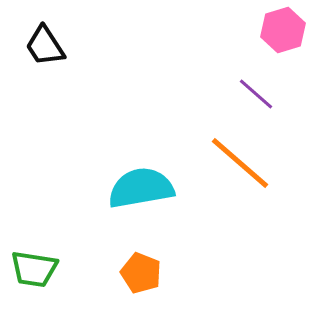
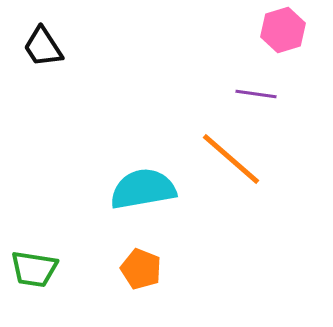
black trapezoid: moved 2 px left, 1 px down
purple line: rotated 33 degrees counterclockwise
orange line: moved 9 px left, 4 px up
cyan semicircle: moved 2 px right, 1 px down
orange pentagon: moved 4 px up
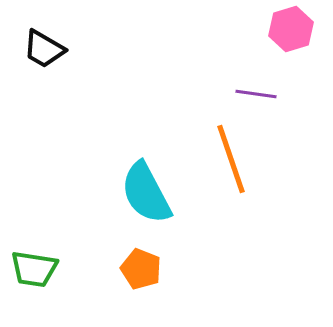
pink hexagon: moved 8 px right, 1 px up
black trapezoid: moved 1 px right, 2 px down; rotated 27 degrees counterclockwise
orange line: rotated 30 degrees clockwise
cyan semicircle: moved 3 px right, 4 px down; rotated 108 degrees counterclockwise
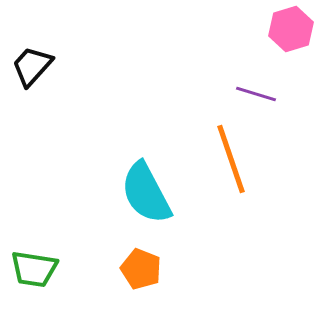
black trapezoid: moved 12 px left, 17 px down; rotated 102 degrees clockwise
purple line: rotated 9 degrees clockwise
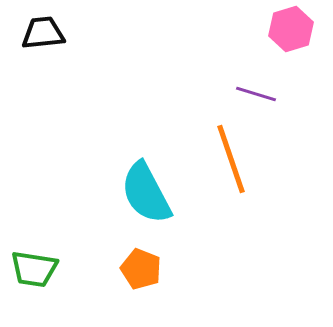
black trapezoid: moved 11 px right, 33 px up; rotated 42 degrees clockwise
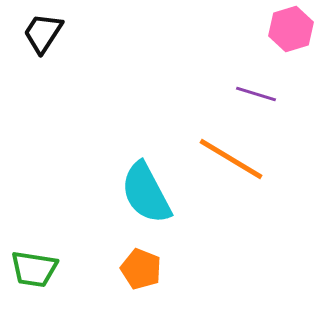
black trapezoid: rotated 51 degrees counterclockwise
orange line: rotated 40 degrees counterclockwise
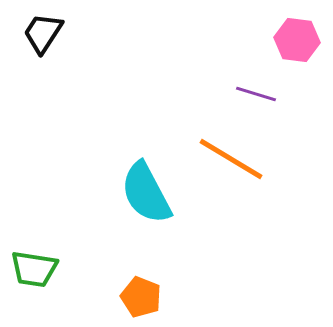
pink hexagon: moved 6 px right, 11 px down; rotated 24 degrees clockwise
orange pentagon: moved 28 px down
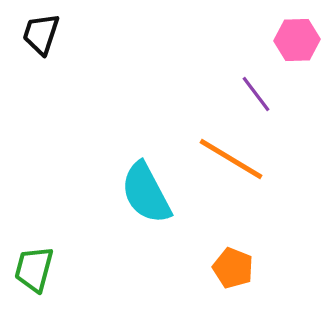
black trapezoid: moved 2 px left, 1 px down; rotated 15 degrees counterclockwise
pink hexagon: rotated 9 degrees counterclockwise
purple line: rotated 36 degrees clockwise
green trapezoid: rotated 96 degrees clockwise
orange pentagon: moved 92 px right, 29 px up
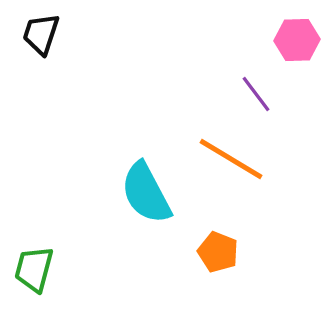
orange pentagon: moved 15 px left, 16 px up
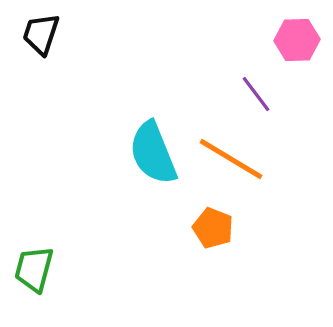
cyan semicircle: moved 7 px right, 40 px up; rotated 6 degrees clockwise
orange pentagon: moved 5 px left, 24 px up
